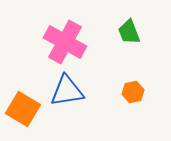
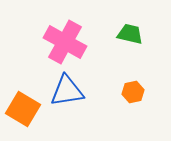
green trapezoid: moved 1 px right, 2 px down; rotated 124 degrees clockwise
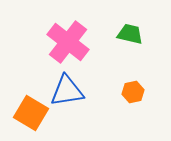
pink cross: moved 3 px right; rotated 9 degrees clockwise
orange square: moved 8 px right, 4 px down
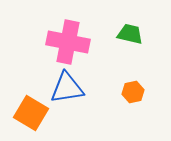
pink cross: rotated 27 degrees counterclockwise
blue triangle: moved 3 px up
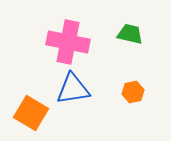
blue triangle: moved 6 px right, 1 px down
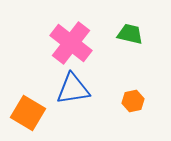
pink cross: moved 3 px right, 1 px down; rotated 27 degrees clockwise
orange hexagon: moved 9 px down
orange square: moved 3 px left
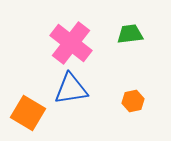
green trapezoid: rotated 20 degrees counterclockwise
blue triangle: moved 2 px left
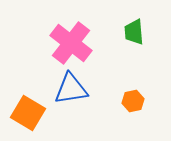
green trapezoid: moved 4 px right, 2 px up; rotated 88 degrees counterclockwise
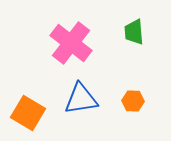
blue triangle: moved 10 px right, 10 px down
orange hexagon: rotated 15 degrees clockwise
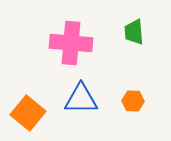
pink cross: rotated 33 degrees counterclockwise
blue triangle: rotated 9 degrees clockwise
orange square: rotated 8 degrees clockwise
